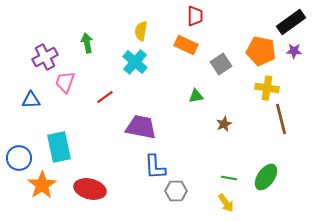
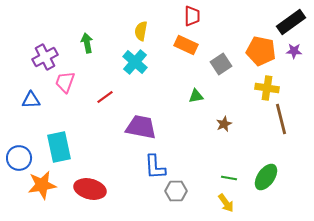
red trapezoid: moved 3 px left
orange star: rotated 24 degrees clockwise
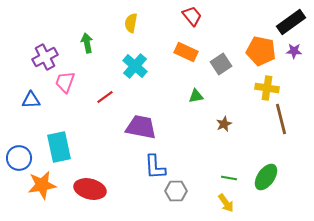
red trapezoid: rotated 40 degrees counterclockwise
yellow semicircle: moved 10 px left, 8 px up
orange rectangle: moved 7 px down
cyan cross: moved 4 px down
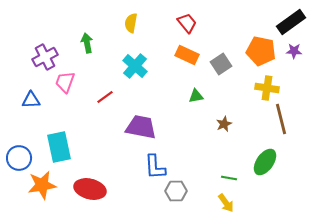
red trapezoid: moved 5 px left, 7 px down
orange rectangle: moved 1 px right, 3 px down
green ellipse: moved 1 px left, 15 px up
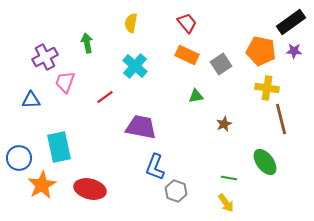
green ellipse: rotated 72 degrees counterclockwise
blue L-shape: rotated 24 degrees clockwise
orange star: rotated 20 degrees counterclockwise
gray hexagon: rotated 20 degrees clockwise
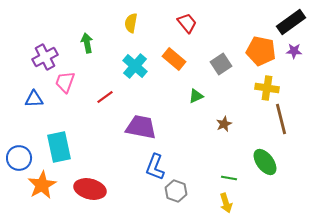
orange rectangle: moved 13 px left, 4 px down; rotated 15 degrees clockwise
green triangle: rotated 14 degrees counterclockwise
blue triangle: moved 3 px right, 1 px up
yellow arrow: rotated 18 degrees clockwise
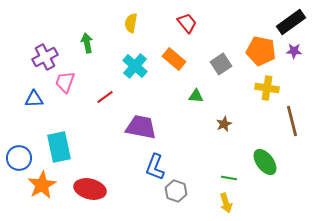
green triangle: rotated 28 degrees clockwise
brown line: moved 11 px right, 2 px down
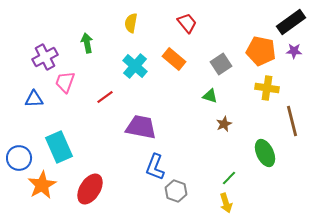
green triangle: moved 14 px right; rotated 14 degrees clockwise
cyan rectangle: rotated 12 degrees counterclockwise
green ellipse: moved 9 px up; rotated 12 degrees clockwise
green line: rotated 56 degrees counterclockwise
red ellipse: rotated 72 degrees counterclockwise
